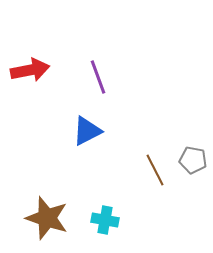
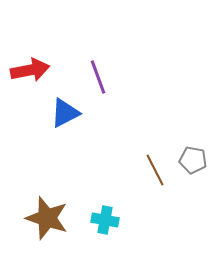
blue triangle: moved 22 px left, 18 px up
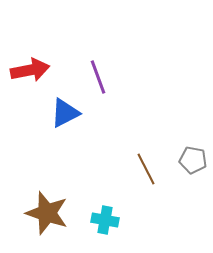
brown line: moved 9 px left, 1 px up
brown star: moved 5 px up
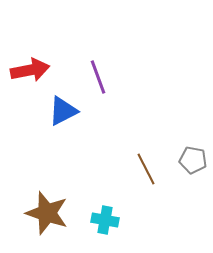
blue triangle: moved 2 px left, 2 px up
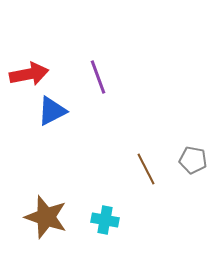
red arrow: moved 1 px left, 4 px down
blue triangle: moved 11 px left
brown star: moved 1 px left, 4 px down
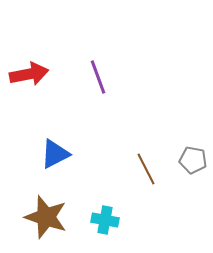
blue triangle: moved 3 px right, 43 px down
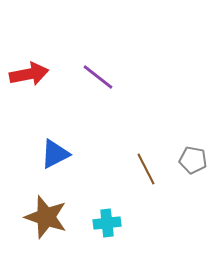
purple line: rotated 32 degrees counterclockwise
cyan cross: moved 2 px right, 3 px down; rotated 16 degrees counterclockwise
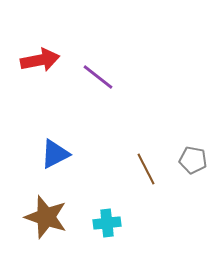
red arrow: moved 11 px right, 14 px up
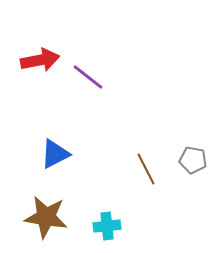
purple line: moved 10 px left
brown star: rotated 9 degrees counterclockwise
cyan cross: moved 3 px down
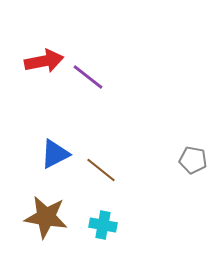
red arrow: moved 4 px right, 1 px down
brown line: moved 45 px left, 1 px down; rotated 24 degrees counterclockwise
cyan cross: moved 4 px left, 1 px up; rotated 16 degrees clockwise
